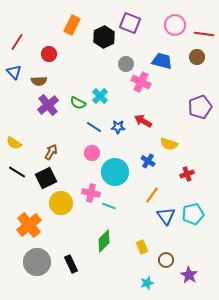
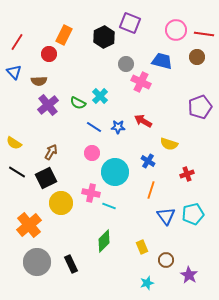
orange rectangle at (72, 25): moved 8 px left, 10 px down
pink circle at (175, 25): moved 1 px right, 5 px down
orange line at (152, 195): moved 1 px left, 5 px up; rotated 18 degrees counterclockwise
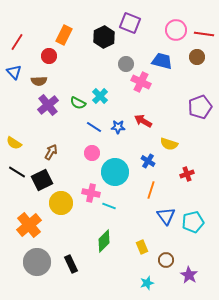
red circle at (49, 54): moved 2 px down
black square at (46, 178): moved 4 px left, 2 px down
cyan pentagon at (193, 214): moved 8 px down
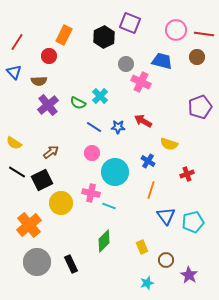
brown arrow at (51, 152): rotated 21 degrees clockwise
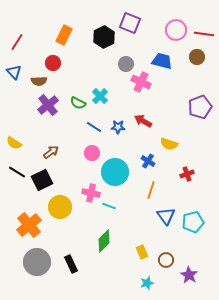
red circle at (49, 56): moved 4 px right, 7 px down
yellow circle at (61, 203): moved 1 px left, 4 px down
yellow rectangle at (142, 247): moved 5 px down
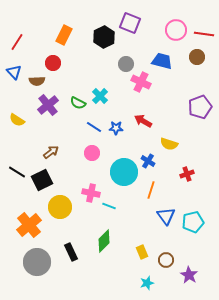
brown semicircle at (39, 81): moved 2 px left
blue star at (118, 127): moved 2 px left, 1 px down
yellow semicircle at (14, 143): moved 3 px right, 23 px up
cyan circle at (115, 172): moved 9 px right
black rectangle at (71, 264): moved 12 px up
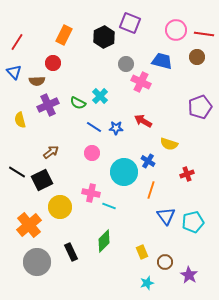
purple cross at (48, 105): rotated 15 degrees clockwise
yellow semicircle at (17, 120): moved 3 px right; rotated 42 degrees clockwise
brown circle at (166, 260): moved 1 px left, 2 px down
